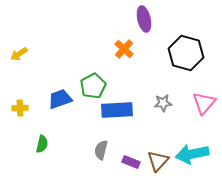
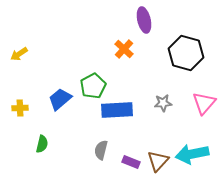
purple ellipse: moved 1 px down
blue trapezoid: rotated 20 degrees counterclockwise
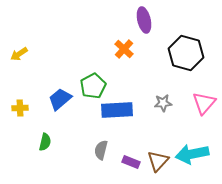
green semicircle: moved 3 px right, 2 px up
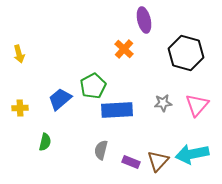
yellow arrow: rotated 72 degrees counterclockwise
pink triangle: moved 7 px left, 2 px down
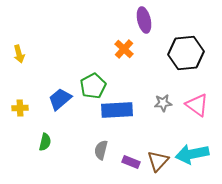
black hexagon: rotated 20 degrees counterclockwise
pink triangle: rotated 35 degrees counterclockwise
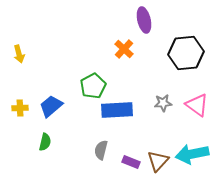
blue trapezoid: moved 9 px left, 7 px down
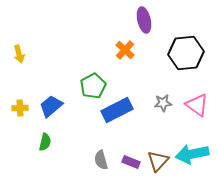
orange cross: moved 1 px right, 1 px down
blue rectangle: rotated 24 degrees counterclockwise
gray semicircle: moved 10 px down; rotated 30 degrees counterclockwise
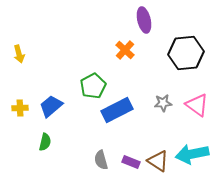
brown triangle: rotated 40 degrees counterclockwise
